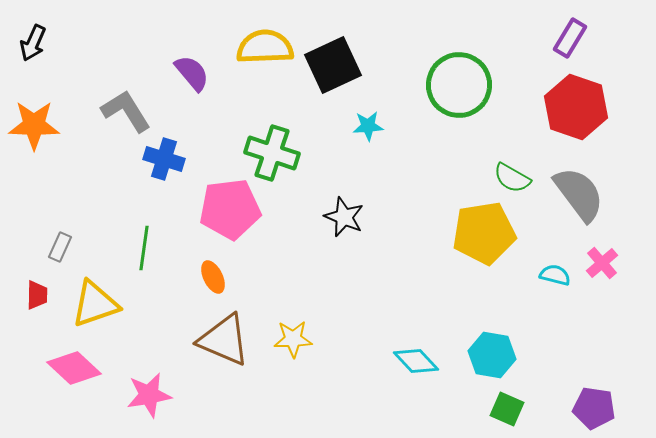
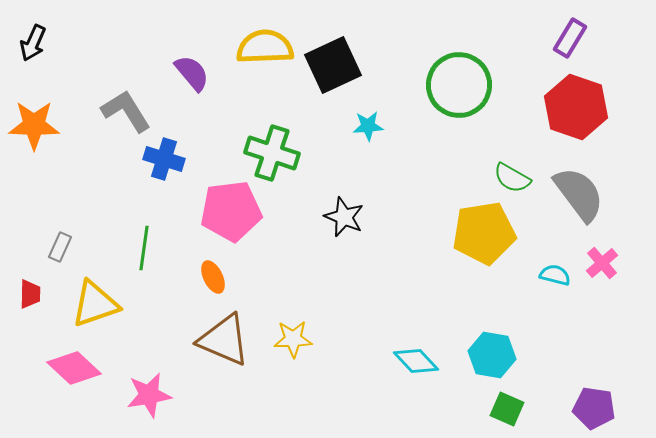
pink pentagon: moved 1 px right, 2 px down
red trapezoid: moved 7 px left, 1 px up
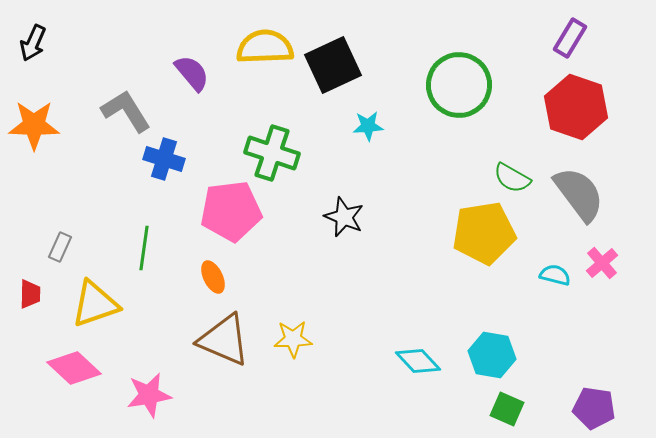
cyan diamond: moved 2 px right
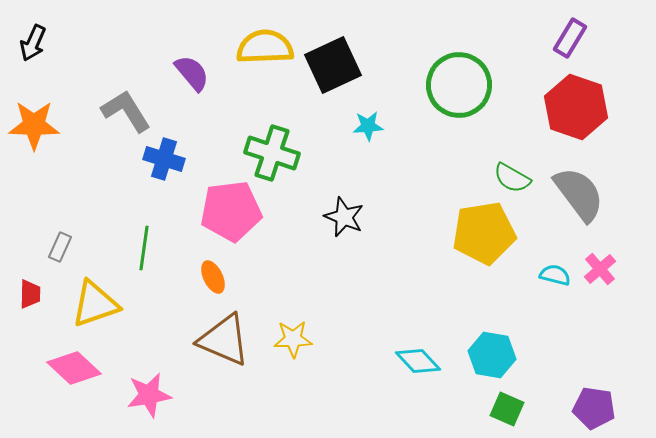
pink cross: moved 2 px left, 6 px down
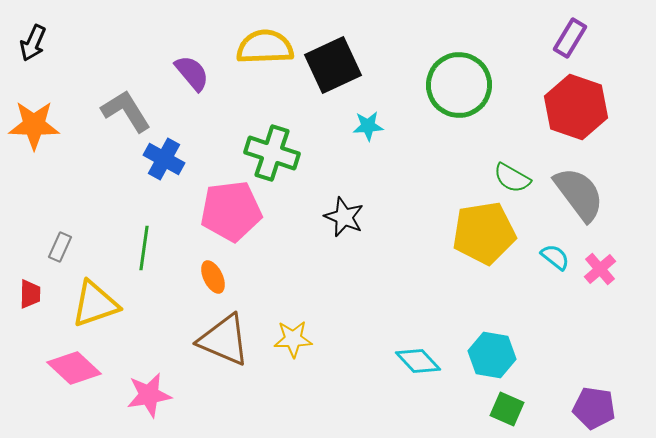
blue cross: rotated 12 degrees clockwise
cyan semicircle: moved 18 px up; rotated 24 degrees clockwise
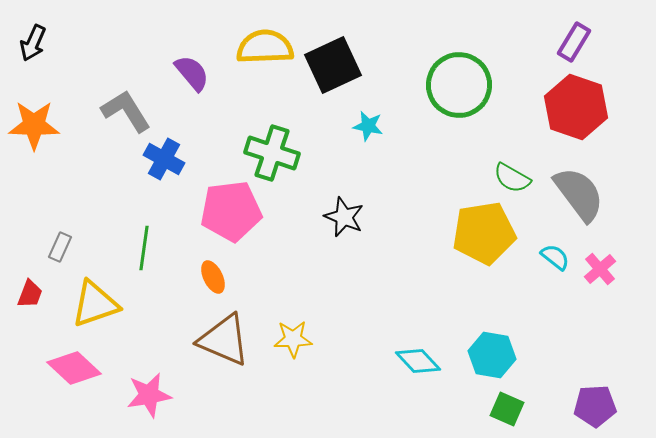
purple rectangle: moved 4 px right, 4 px down
cyan star: rotated 16 degrees clockwise
red trapezoid: rotated 20 degrees clockwise
purple pentagon: moved 1 px right, 2 px up; rotated 12 degrees counterclockwise
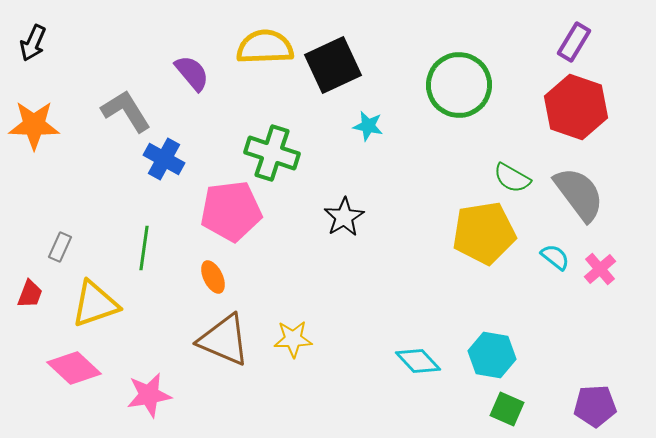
black star: rotated 18 degrees clockwise
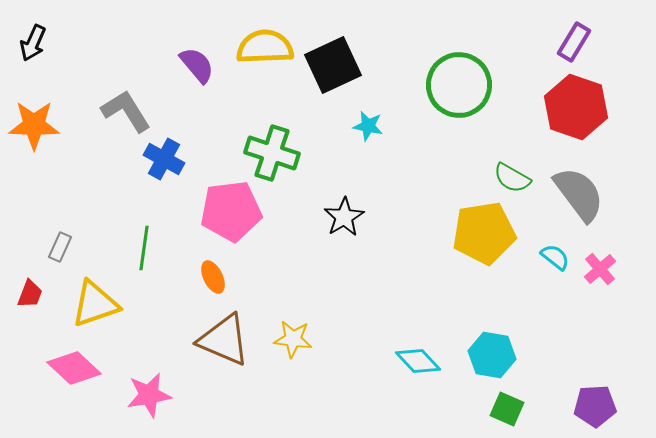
purple semicircle: moved 5 px right, 8 px up
yellow star: rotated 9 degrees clockwise
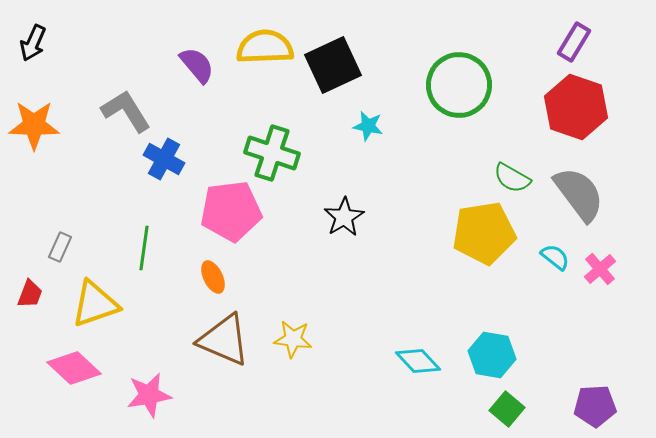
green square: rotated 16 degrees clockwise
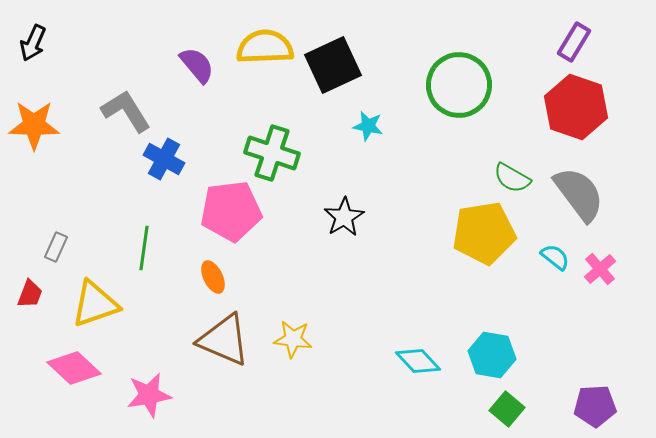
gray rectangle: moved 4 px left
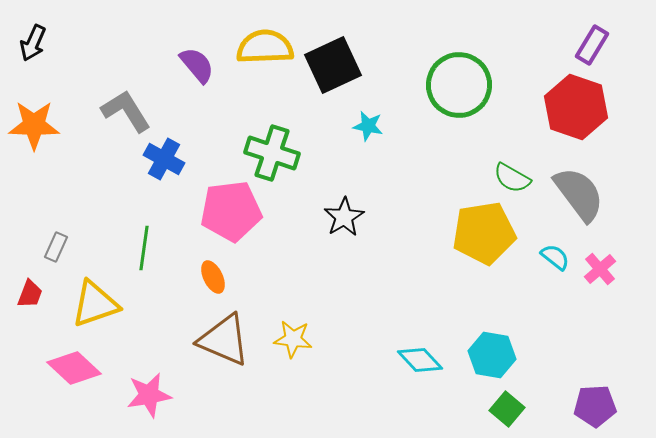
purple rectangle: moved 18 px right, 3 px down
cyan diamond: moved 2 px right, 1 px up
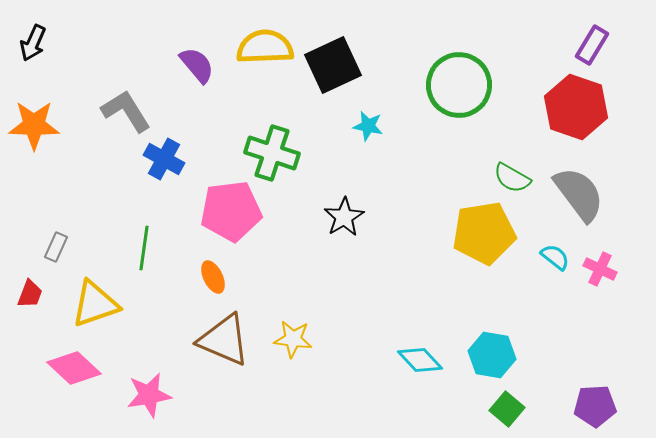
pink cross: rotated 24 degrees counterclockwise
